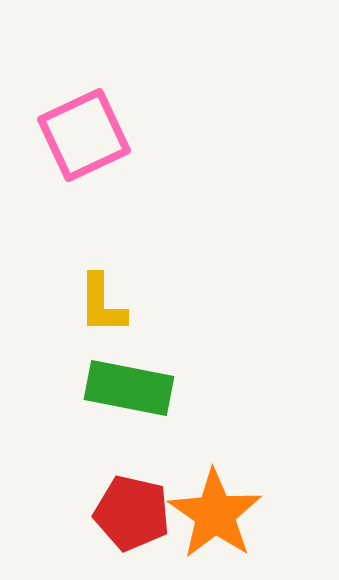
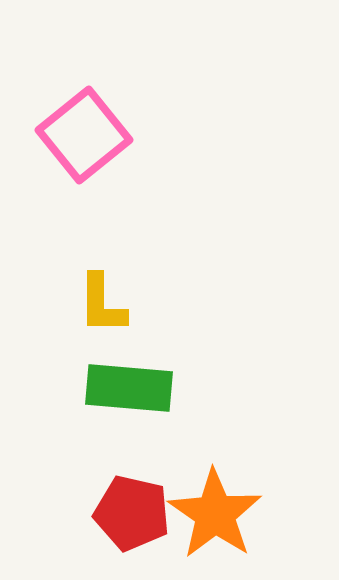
pink square: rotated 14 degrees counterclockwise
green rectangle: rotated 6 degrees counterclockwise
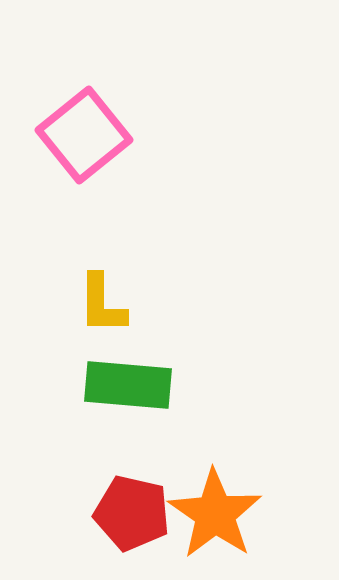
green rectangle: moved 1 px left, 3 px up
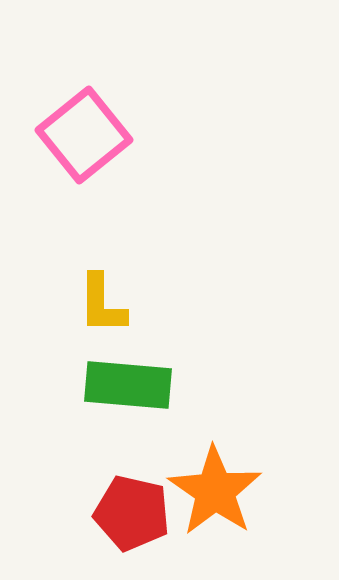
orange star: moved 23 px up
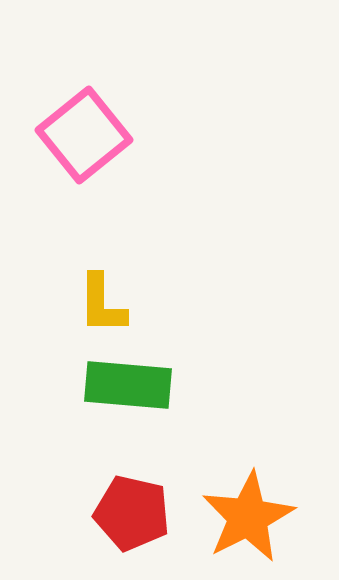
orange star: moved 33 px right, 26 px down; rotated 10 degrees clockwise
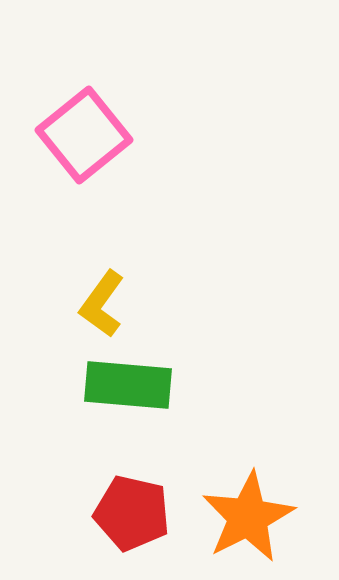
yellow L-shape: rotated 36 degrees clockwise
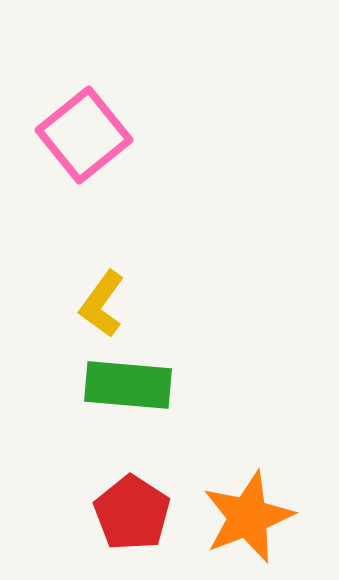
red pentagon: rotated 20 degrees clockwise
orange star: rotated 6 degrees clockwise
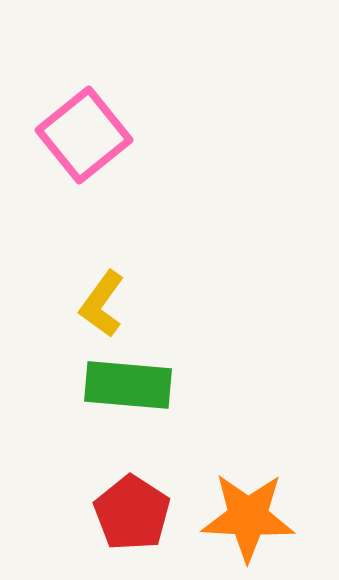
orange star: rotated 24 degrees clockwise
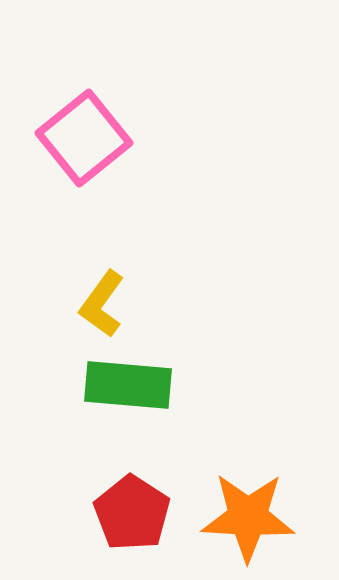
pink square: moved 3 px down
